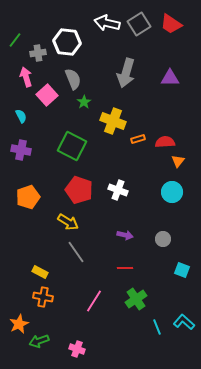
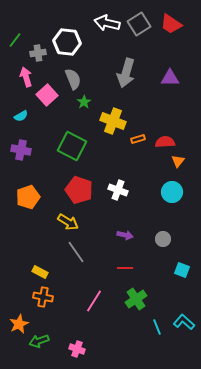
cyan semicircle: rotated 88 degrees clockwise
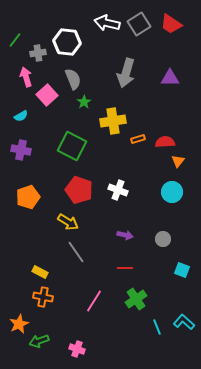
yellow cross: rotated 30 degrees counterclockwise
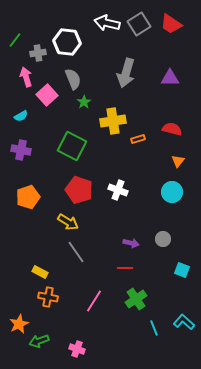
red semicircle: moved 7 px right, 13 px up; rotated 18 degrees clockwise
purple arrow: moved 6 px right, 8 px down
orange cross: moved 5 px right
cyan line: moved 3 px left, 1 px down
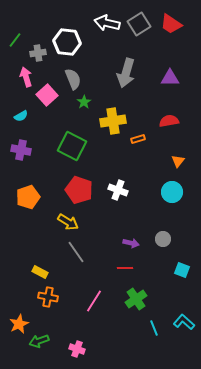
red semicircle: moved 3 px left, 8 px up; rotated 24 degrees counterclockwise
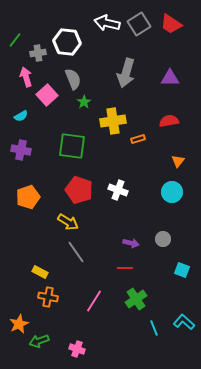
green square: rotated 20 degrees counterclockwise
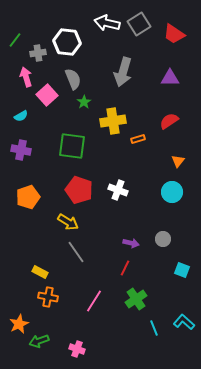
red trapezoid: moved 3 px right, 10 px down
gray arrow: moved 3 px left, 1 px up
red semicircle: rotated 24 degrees counterclockwise
red line: rotated 63 degrees counterclockwise
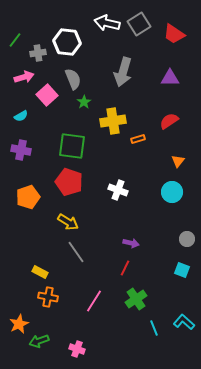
pink arrow: moved 2 px left; rotated 90 degrees clockwise
red pentagon: moved 10 px left, 8 px up
gray circle: moved 24 px right
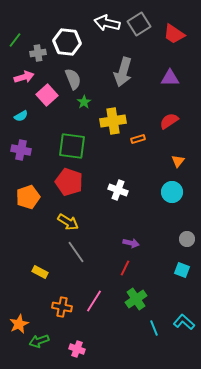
orange cross: moved 14 px right, 10 px down
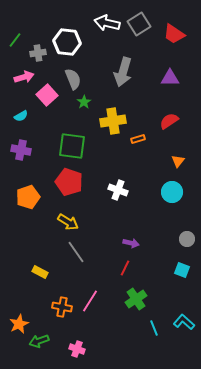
pink line: moved 4 px left
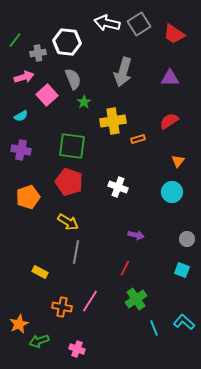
white cross: moved 3 px up
purple arrow: moved 5 px right, 8 px up
gray line: rotated 45 degrees clockwise
